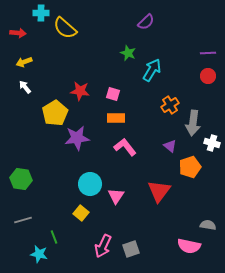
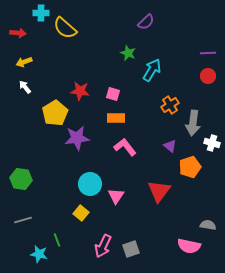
green line: moved 3 px right, 3 px down
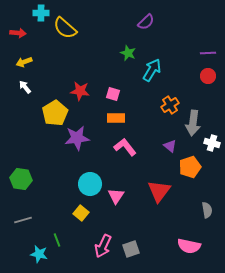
gray semicircle: moved 1 px left, 15 px up; rotated 70 degrees clockwise
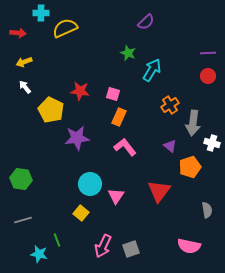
yellow semicircle: rotated 115 degrees clockwise
yellow pentagon: moved 4 px left, 3 px up; rotated 15 degrees counterclockwise
orange rectangle: moved 3 px right, 1 px up; rotated 66 degrees counterclockwise
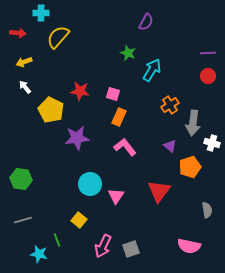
purple semicircle: rotated 18 degrees counterclockwise
yellow semicircle: moved 7 px left, 9 px down; rotated 25 degrees counterclockwise
yellow square: moved 2 px left, 7 px down
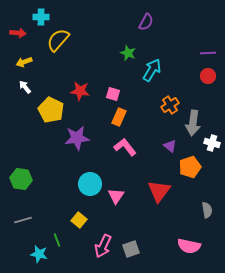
cyan cross: moved 4 px down
yellow semicircle: moved 3 px down
